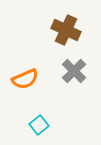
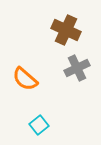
gray cross: moved 3 px right, 3 px up; rotated 20 degrees clockwise
orange semicircle: rotated 64 degrees clockwise
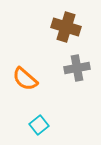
brown cross: moved 3 px up; rotated 8 degrees counterclockwise
gray cross: rotated 15 degrees clockwise
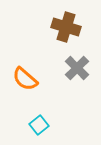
gray cross: rotated 35 degrees counterclockwise
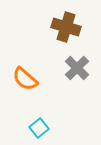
cyan square: moved 3 px down
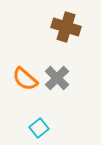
gray cross: moved 20 px left, 10 px down
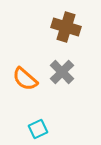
gray cross: moved 5 px right, 6 px up
cyan square: moved 1 px left, 1 px down; rotated 12 degrees clockwise
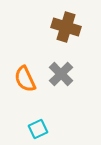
gray cross: moved 1 px left, 2 px down
orange semicircle: rotated 24 degrees clockwise
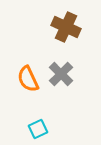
brown cross: rotated 8 degrees clockwise
orange semicircle: moved 3 px right
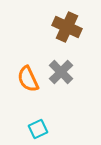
brown cross: moved 1 px right
gray cross: moved 2 px up
